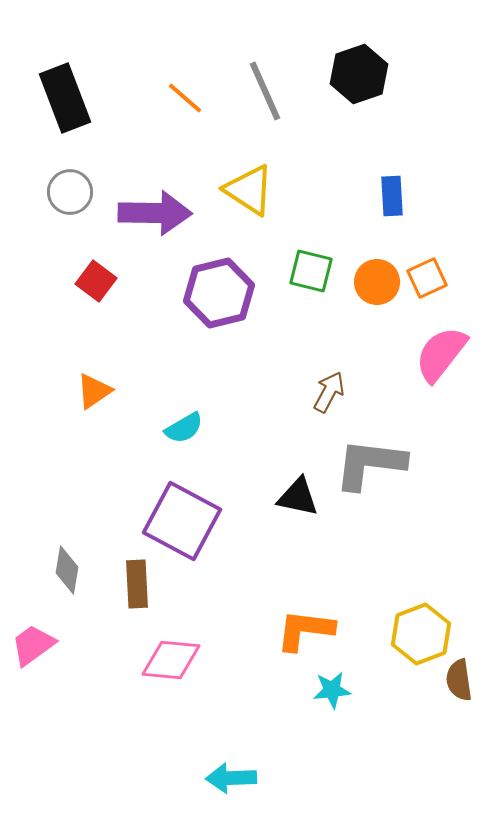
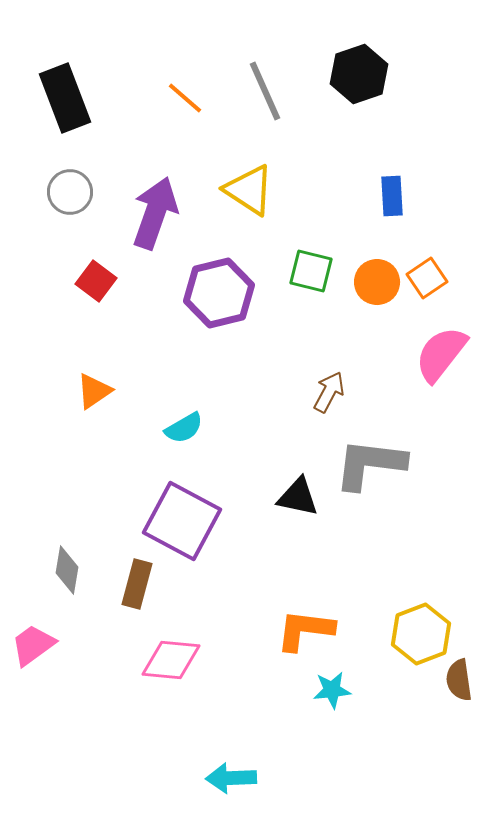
purple arrow: rotated 72 degrees counterclockwise
orange square: rotated 9 degrees counterclockwise
brown rectangle: rotated 18 degrees clockwise
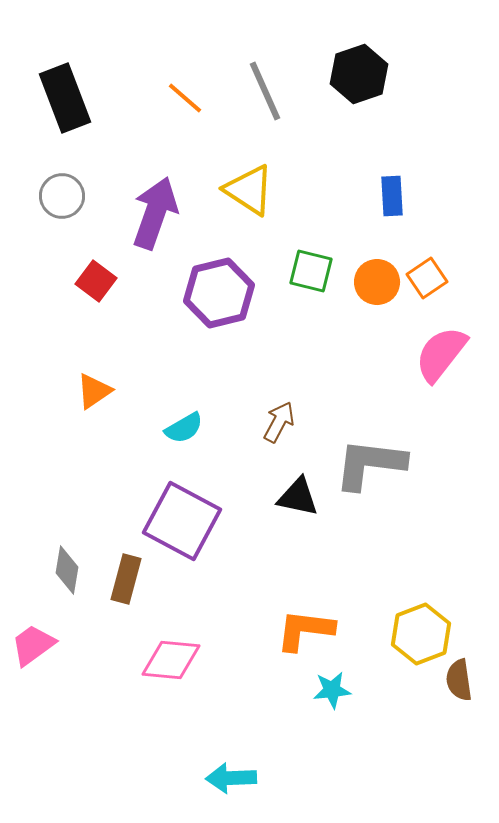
gray circle: moved 8 px left, 4 px down
brown arrow: moved 50 px left, 30 px down
brown rectangle: moved 11 px left, 5 px up
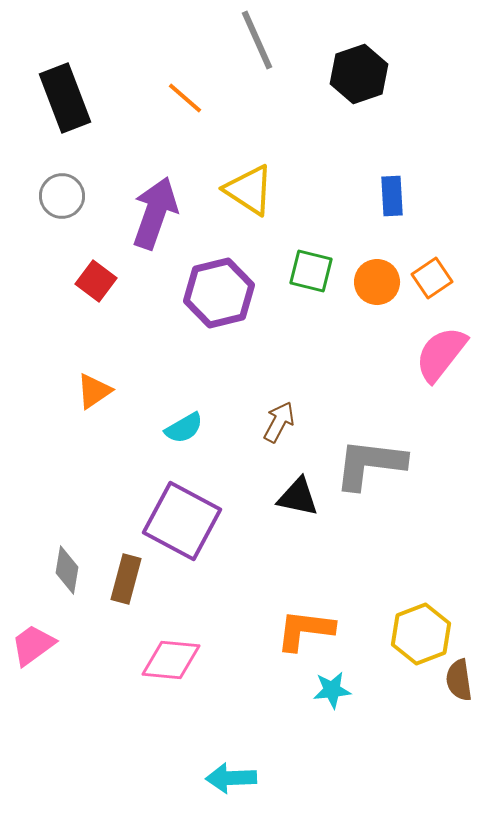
gray line: moved 8 px left, 51 px up
orange square: moved 5 px right
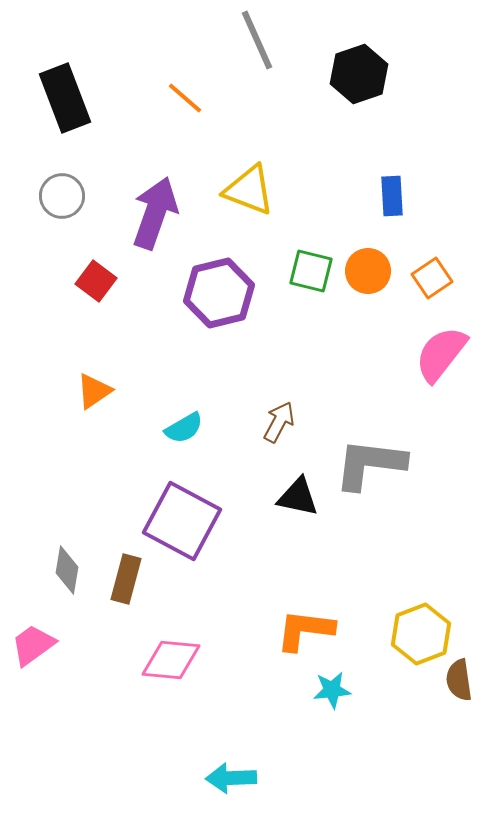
yellow triangle: rotated 12 degrees counterclockwise
orange circle: moved 9 px left, 11 px up
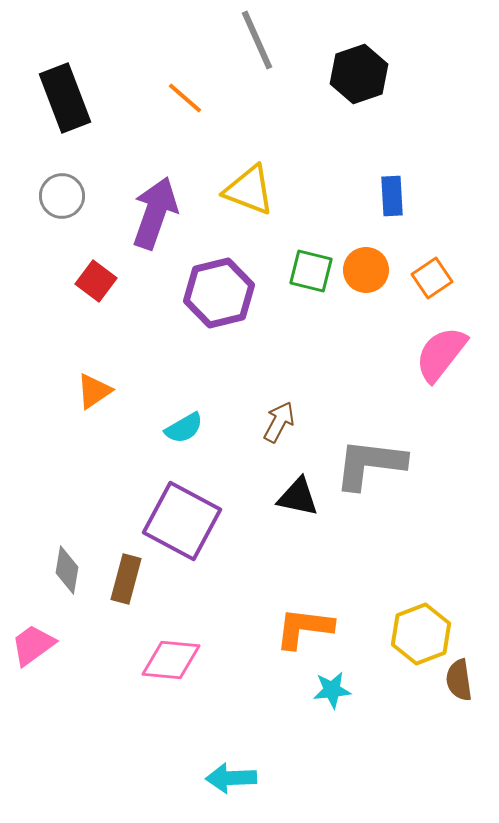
orange circle: moved 2 px left, 1 px up
orange L-shape: moved 1 px left, 2 px up
